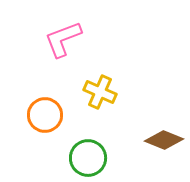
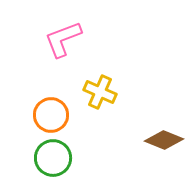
orange circle: moved 6 px right
green circle: moved 35 px left
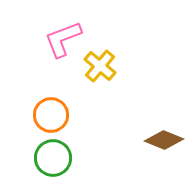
yellow cross: moved 26 px up; rotated 16 degrees clockwise
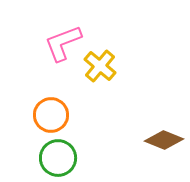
pink L-shape: moved 4 px down
green circle: moved 5 px right
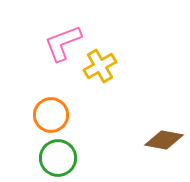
yellow cross: rotated 20 degrees clockwise
brown diamond: rotated 12 degrees counterclockwise
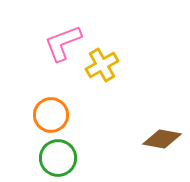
yellow cross: moved 2 px right, 1 px up
brown diamond: moved 2 px left, 1 px up
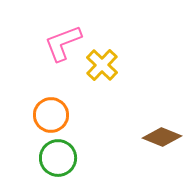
yellow cross: rotated 16 degrees counterclockwise
brown diamond: moved 2 px up; rotated 12 degrees clockwise
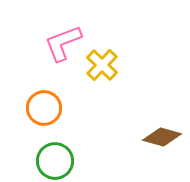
orange circle: moved 7 px left, 7 px up
brown diamond: rotated 6 degrees counterclockwise
green circle: moved 3 px left, 3 px down
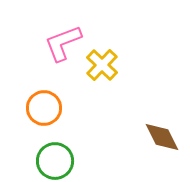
brown diamond: rotated 48 degrees clockwise
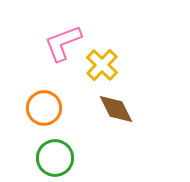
brown diamond: moved 46 px left, 28 px up
green circle: moved 3 px up
